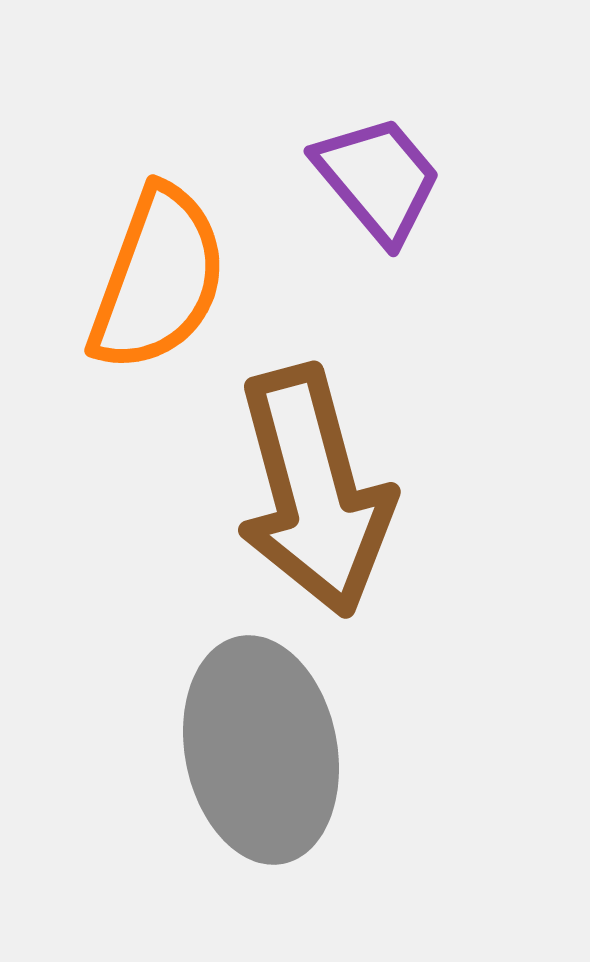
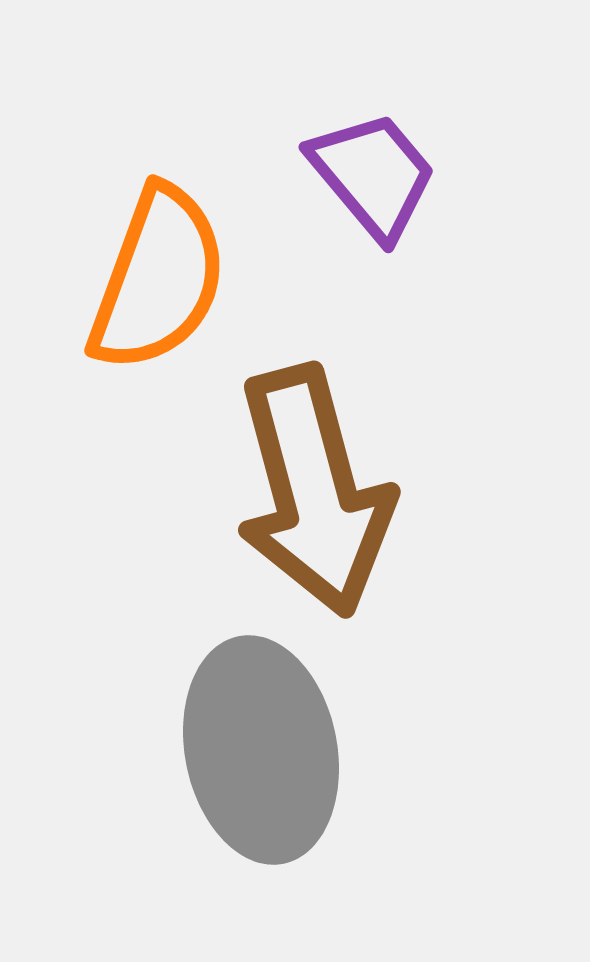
purple trapezoid: moved 5 px left, 4 px up
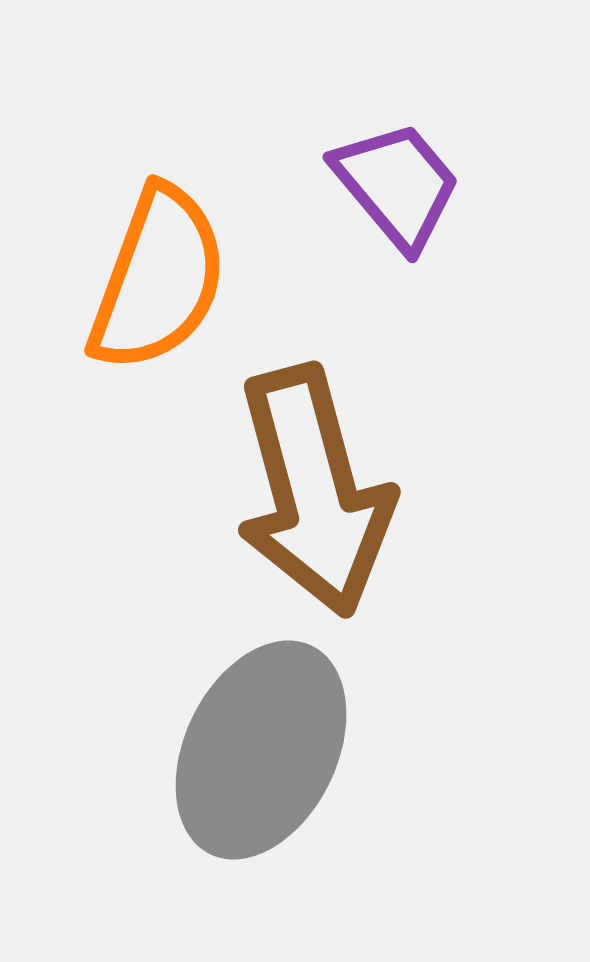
purple trapezoid: moved 24 px right, 10 px down
gray ellipse: rotated 37 degrees clockwise
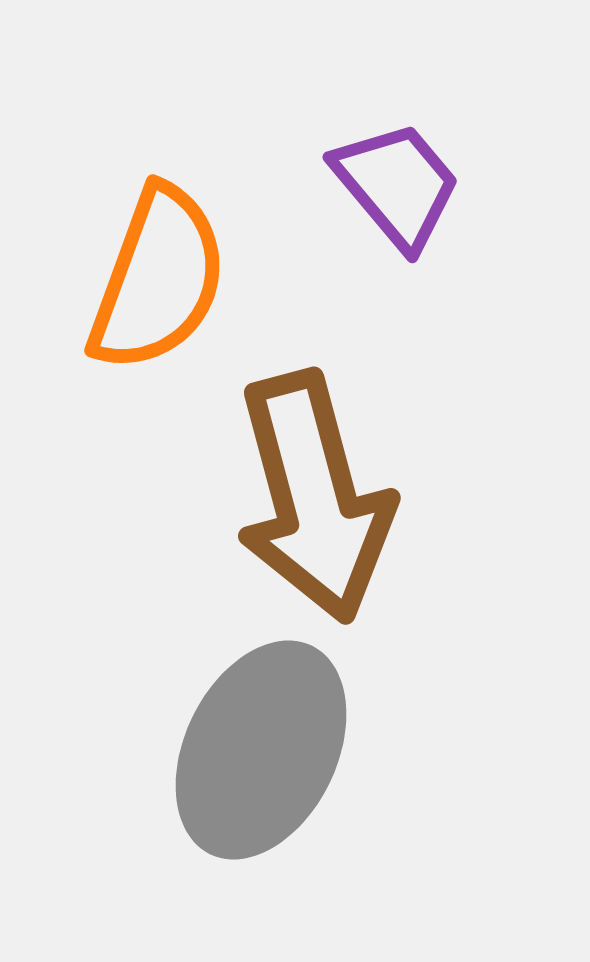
brown arrow: moved 6 px down
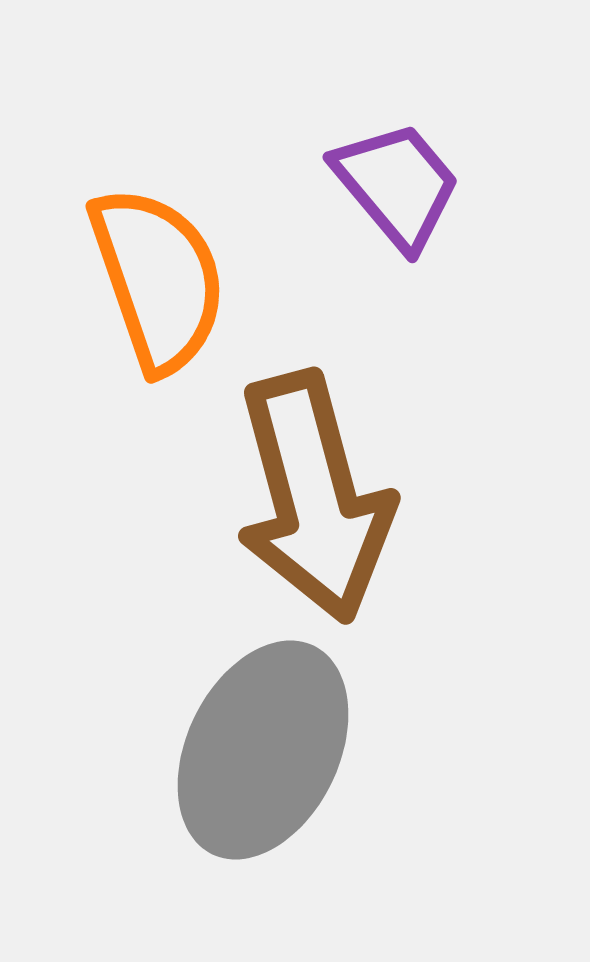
orange semicircle: rotated 39 degrees counterclockwise
gray ellipse: moved 2 px right
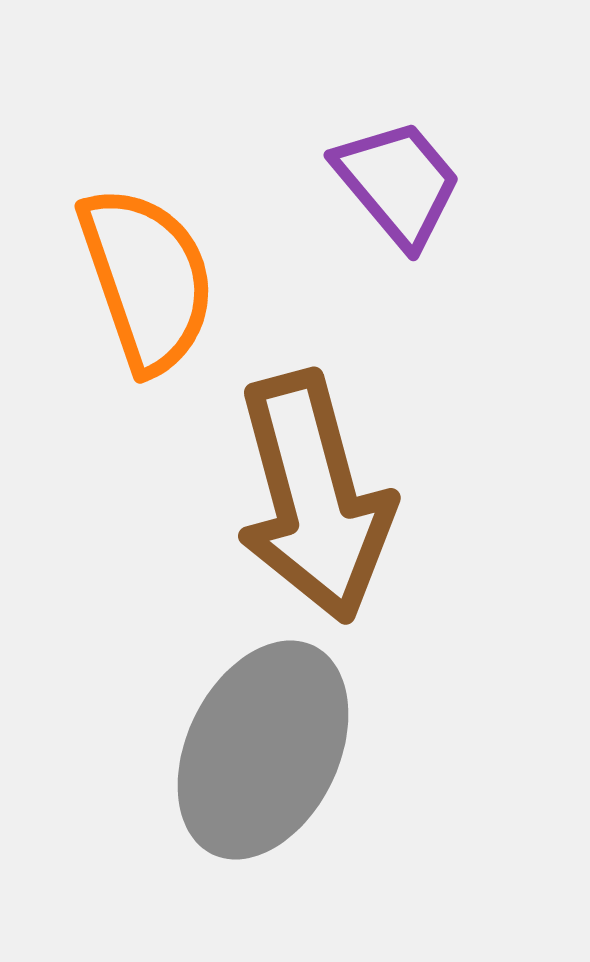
purple trapezoid: moved 1 px right, 2 px up
orange semicircle: moved 11 px left
